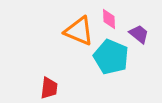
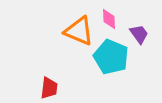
purple trapezoid: rotated 15 degrees clockwise
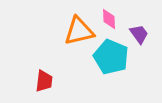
orange triangle: rotated 36 degrees counterclockwise
red trapezoid: moved 5 px left, 7 px up
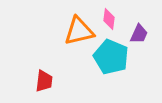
pink diamond: rotated 10 degrees clockwise
purple trapezoid: rotated 60 degrees clockwise
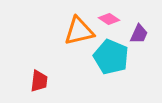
pink diamond: rotated 65 degrees counterclockwise
red trapezoid: moved 5 px left
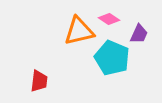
cyan pentagon: moved 1 px right, 1 px down
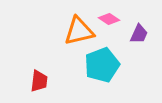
cyan pentagon: moved 10 px left, 7 px down; rotated 28 degrees clockwise
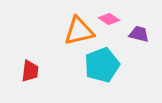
purple trapezoid: rotated 100 degrees counterclockwise
red trapezoid: moved 9 px left, 10 px up
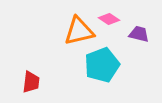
red trapezoid: moved 1 px right, 11 px down
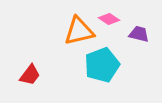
red trapezoid: moved 1 px left, 7 px up; rotated 30 degrees clockwise
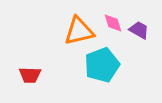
pink diamond: moved 4 px right, 4 px down; rotated 40 degrees clockwise
purple trapezoid: moved 4 px up; rotated 15 degrees clockwise
red trapezoid: rotated 55 degrees clockwise
